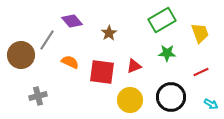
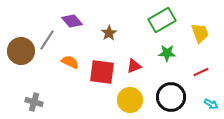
brown circle: moved 4 px up
gray cross: moved 4 px left, 6 px down; rotated 30 degrees clockwise
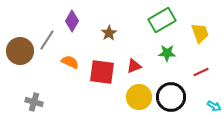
purple diamond: rotated 70 degrees clockwise
brown circle: moved 1 px left
yellow circle: moved 9 px right, 3 px up
cyan arrow: moved 3 px right, 2 px down
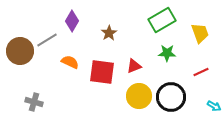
gray line: rotated 25 degrees clockwise
yellow circle: moved 1 px up
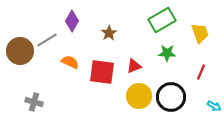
red line: rotated 42 degrees counterclockwise
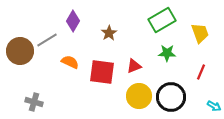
purple diamond: moved 1 px right
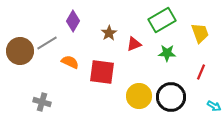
gray line: moved 3 px down
red triangle: moved 22 px up
gray cross: moved 8 px right
